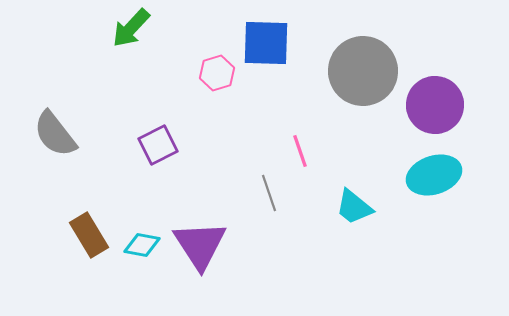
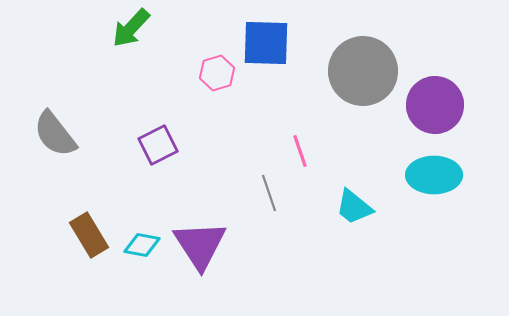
cyan ellipse: rotated 18 degrees clockwise
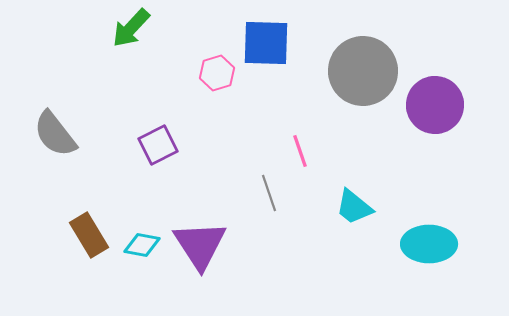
cyan ellipse: moved 5 px left, 69 px down
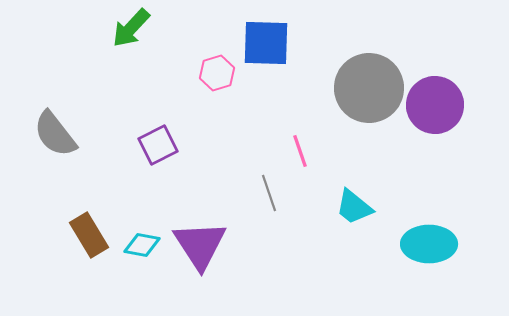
gray circle: moved 6 px right, 17 px down
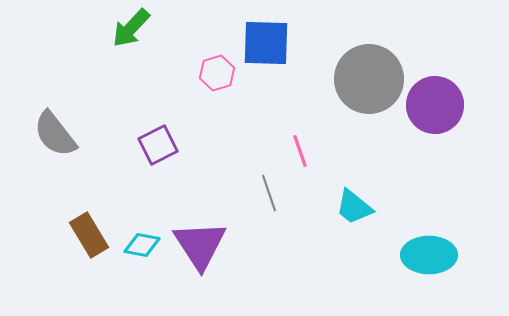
gray circle: moved 9 px up
cyan ellipse: moved 11 px down
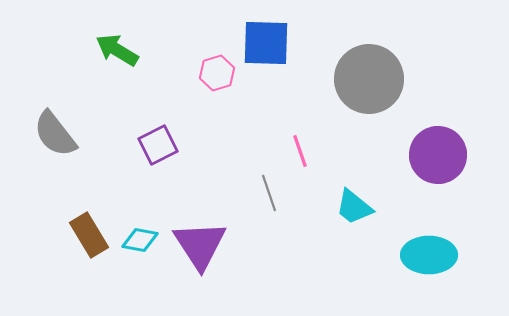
green arrow: moved 14 px left, 22 px down; rotated 78 degrees clockwise
purple circle: moved 3 px right, 50 px down
cyan diamond: moved 2 px left, 5 px up
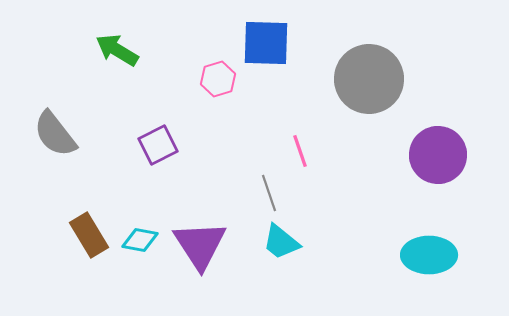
pink hexagon: moved 1 px right, 6 px down
cyan trapezoid: moved 73 px left, 35 px down
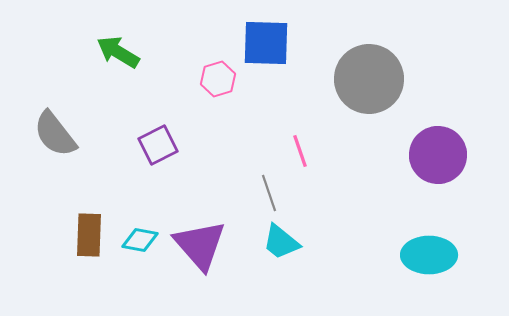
green arrow: moved 1 px right, 2 px down
brown rectangle: rotated 33 degrees clockwise
purple triangle: rotated 8 degrees counterclockwise
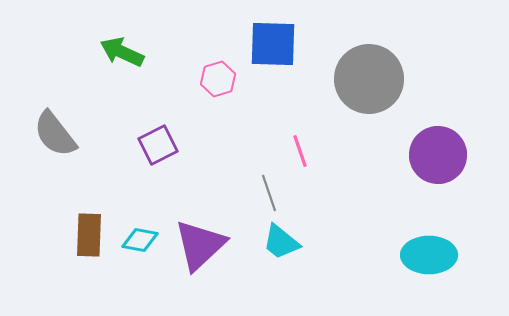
blue square: moved 7 px right, 1 px down
green arrow: moved 4 px right; rotated 6 degrees counterclockwise
purple triangle: rotated 28 degrees clockwise
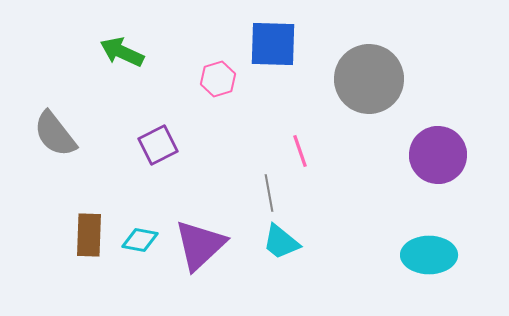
gray line: rotated 9 degrees clockwise
